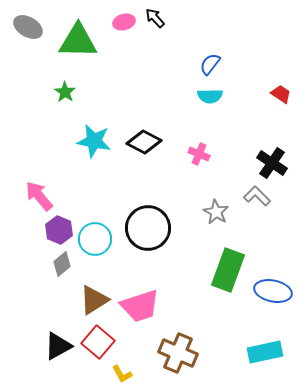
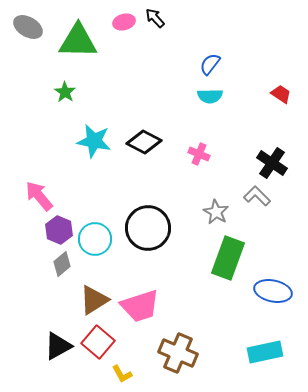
green rectangle: moved 12 px up
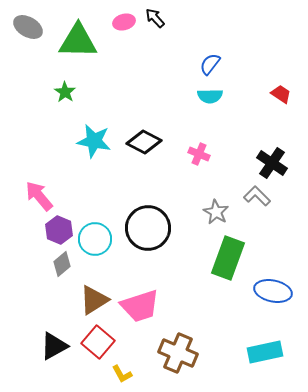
black triangle: moved 4 px left
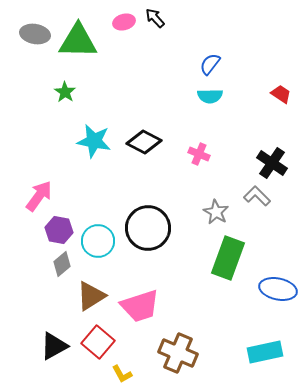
gray ellipse: moved 7 px right, 7 px down; rotated 20 degrees counterclockwise
pink arrow: rotated 76 degrees clockwise
purple hexagon: rotated 12 degrees counterclockwise
cyan circle: moved 3 px right, 2 px down
blue ellipse: moved 5 px right, 2 px up
brown triangle: moved 3 px left, 4 px up
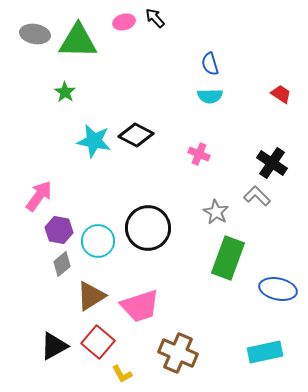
blue semicircle: rotated 55 degrees counterclockwise
black diamond: moved 8 px left, 7 px up
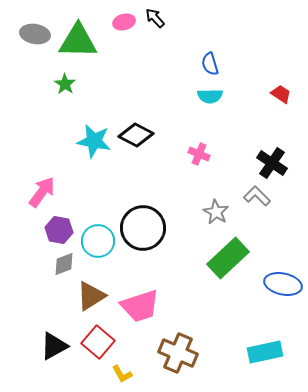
green star: moved 8 px up
pink arrow: moved 3 px right, 4 px up
black circle: moved 5 px left
green rectangle: rotated 27 degrees clockwise
gray diamond: moved 2 px right; rotated 20 degrees clockwise
blue ellipse: moved 5 px right, 5 px up
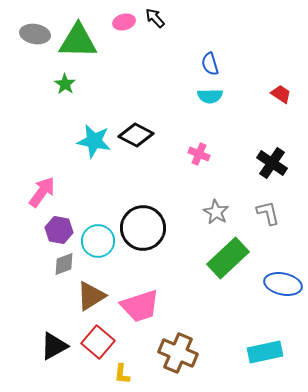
gray L-shape: moved 11 px right, 17 px down; rotated 32 degrees clockwise
yellow L-shape: rotated 35 degrees clockwise
